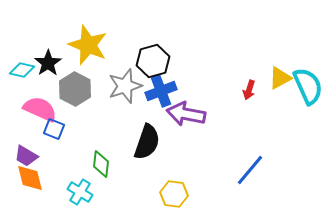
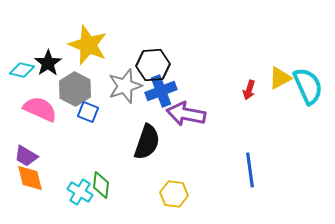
black hexagon: moved 4 px down; rotated 12 degrees clockwise
blue square: moved 34 px right, 17 px up
green diamond: moved 21 px down
blue line: rotated 48 degrees counterclockwise
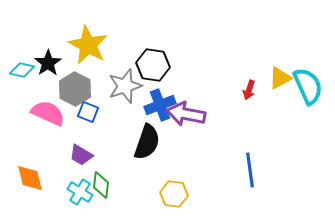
yellow star: rotated 6 degrees clockwise
black hexagon: rotated 12 degrees clockwise
blue cross: moved 1 px left, 14 px down
pink semicircle: moved 8 px right, 4 px down
purple trapezoid: moved 55 px right, 1 px up
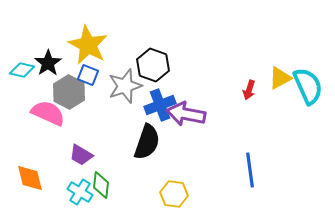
black hexagon: rotated 12 degrees clockwise
gray hexagon: moved 6 px left, 3 px down
blue square: moved 37 px up
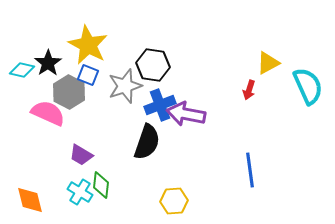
black hexagon: rotated 12 degrees counterclockwise
yellow triangle: moved 12 px left, 15 px up
orange diamond: moved 22 px down
yellow hexagon: moved 7 px down; rotated 12 degrees counterclockwise
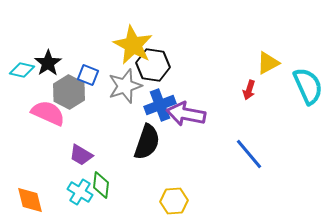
yellow star: moved 45 px right
blue line: moved 1 px left, 16 px up; rotated 32 degrees counterclockwise
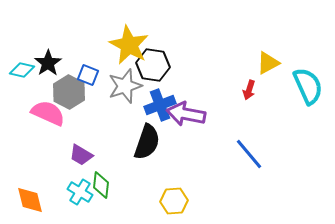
yellow star: moved 4 px left
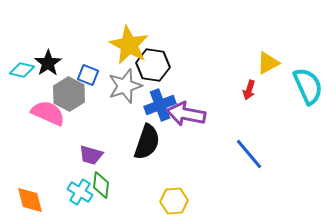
gray hexagon: moved 2 px down
purple trapezoid: moved 10 px right; rotated 15 degrees counterclockwise
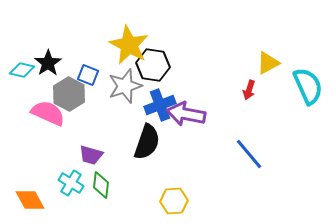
cyan cross: moved 9 px left, 9 px up
orange diamond: rotated 16 degrees counterclockwise
